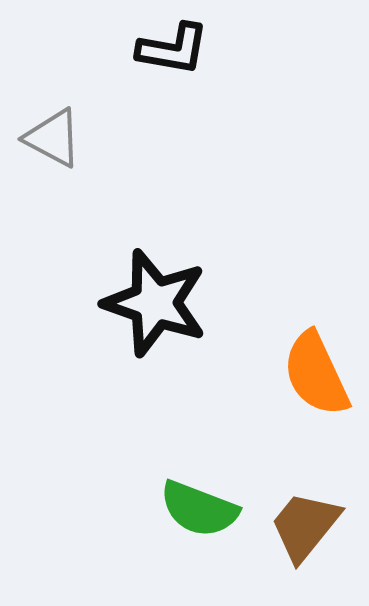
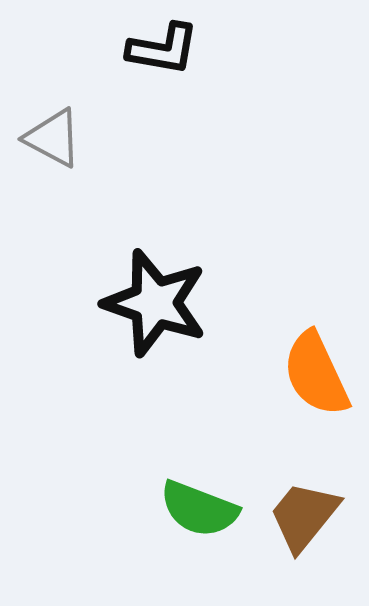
black L-shape: moved 10 px left
brown trapezoid: moved 1 px left, 10 px up
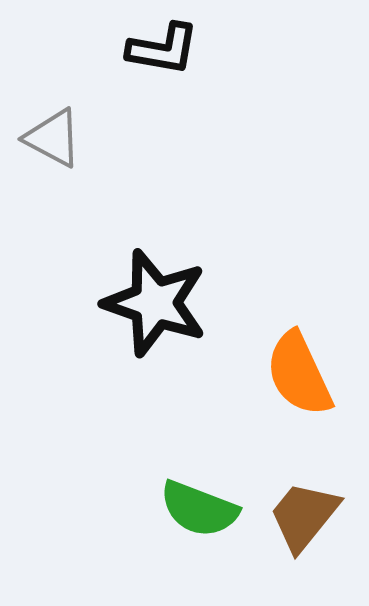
orange semicircle: moved 17 px left
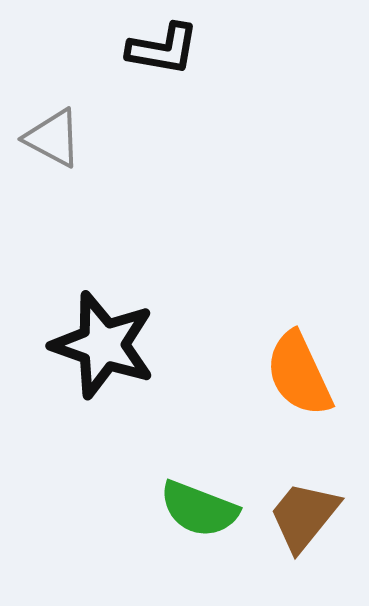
black star: moved 52 px left, 42 px down
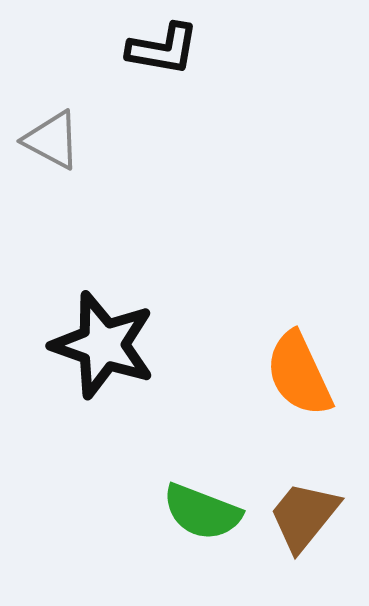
gray triangle: moved 1 px left, 2 px down
green semicircle: moved 3 px right, 3 px down
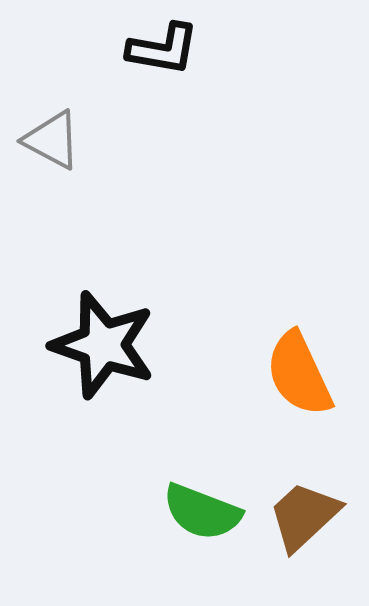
brown trapezoid: rotated 8 degrees clockwise
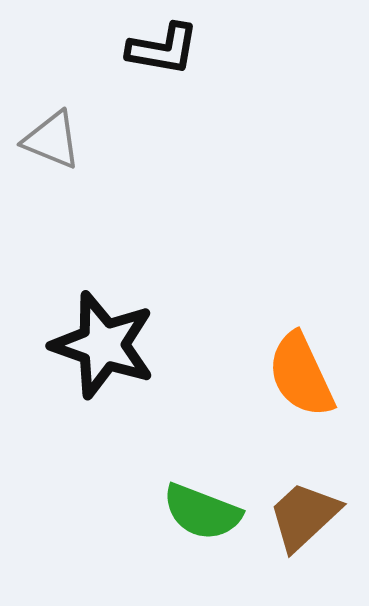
gray triangle: rotated 6 degrees counterclockwise
orange semicircle: moved 2 px right, 1 px down
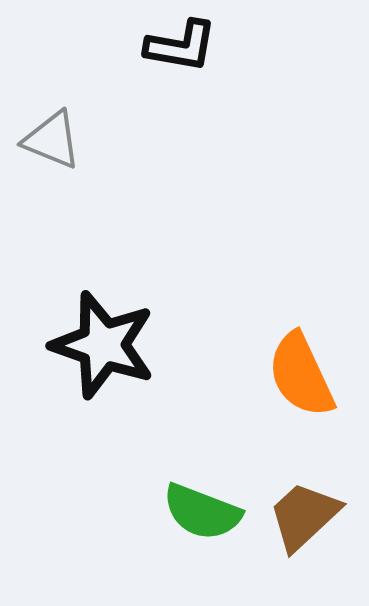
black L-shape: moved 18 px right, 3 px up
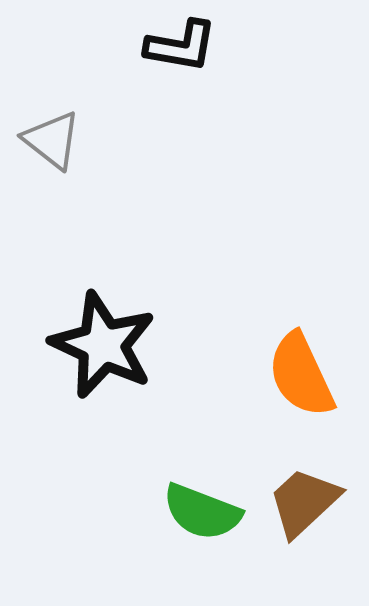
gray triangle: rotated 16 degrees clockwise
black star: rotated 6 degrees clockwise
brown trapezoid: moved 14 px up
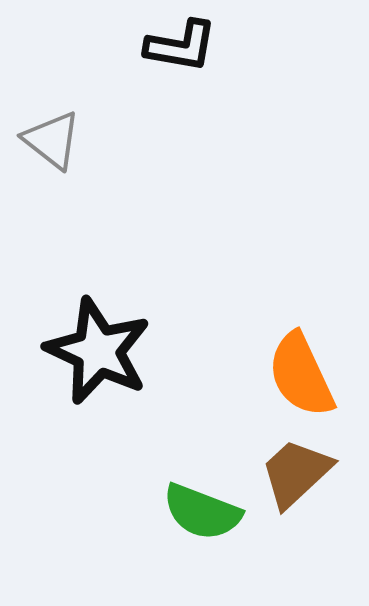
black star: moved 5 px left, 6 px down
brown trapezoid: moved 8 px left, 29 px up
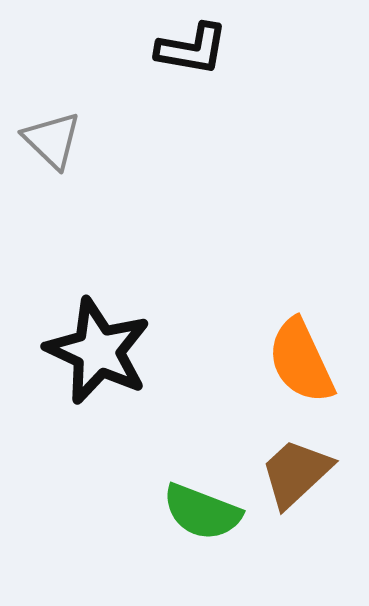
black L-shape: moved 11 px right, 3 px down
gray triangle: rotated 6 degrees clockwise
orange semicircle: moved 14 px up
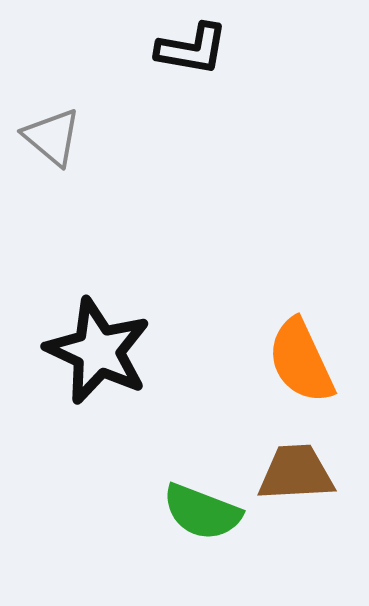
gray triangle: moved 3 px up; rotated 4 degrees counterclockwise
brown trapezoid: rotated 40 degrees clockwise
